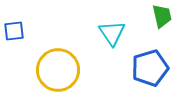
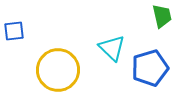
cyan triangle: moved 15 px down; rotated 12 degrees counterclockwise
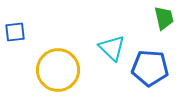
green trapezoid: moved 2 px right, 2 px down
blue square: moved 1 px right, 1 px down
blue pentagon: rotated 21 degrees clockwise
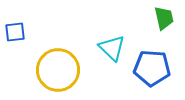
blue pentagon: moved 2 px right
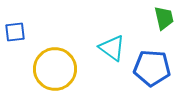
cyan triangle: rotated 8 degrees counterclockwise
yellow circle: moved 3 px left, 1 px up
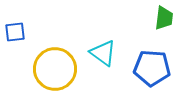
green trapezoid: rotated 20 degrees clockwise
cyan triangle: moved 9 px left, 5 px down
